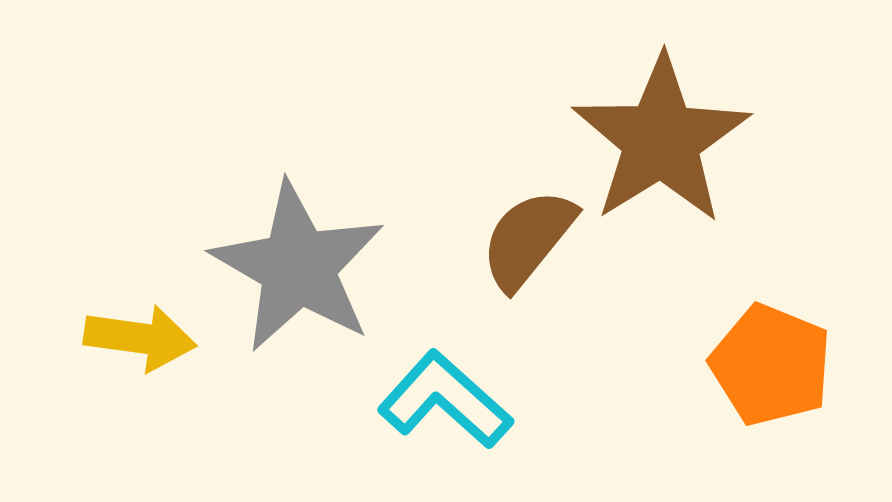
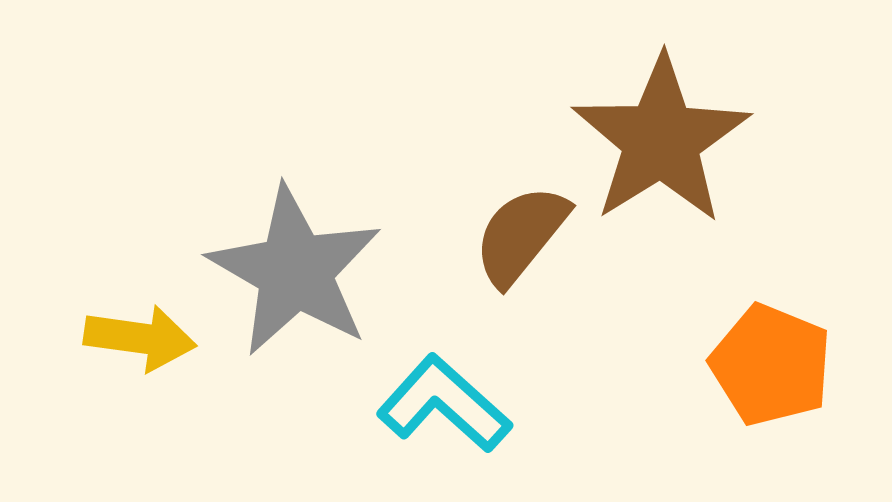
brown semicircle: moved 7 px left, 4 px up
gray star: moved 3 px left, 4 px down
cyan L-shape: moved 1 px left, 4 px down
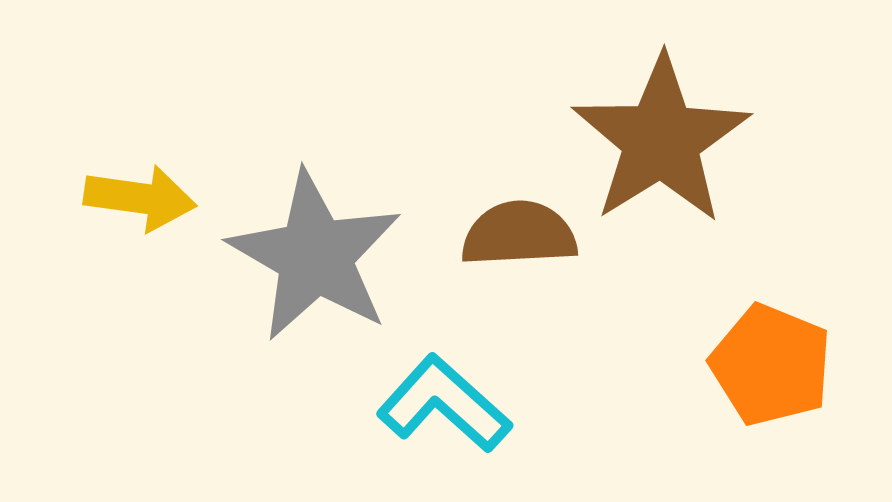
brown semicircle: moved 2 px left, 1 px up; rotated 48 degrees clockwise
gray star: moved 20 px right, 15 px up
yellow arrow: moved 140 px up
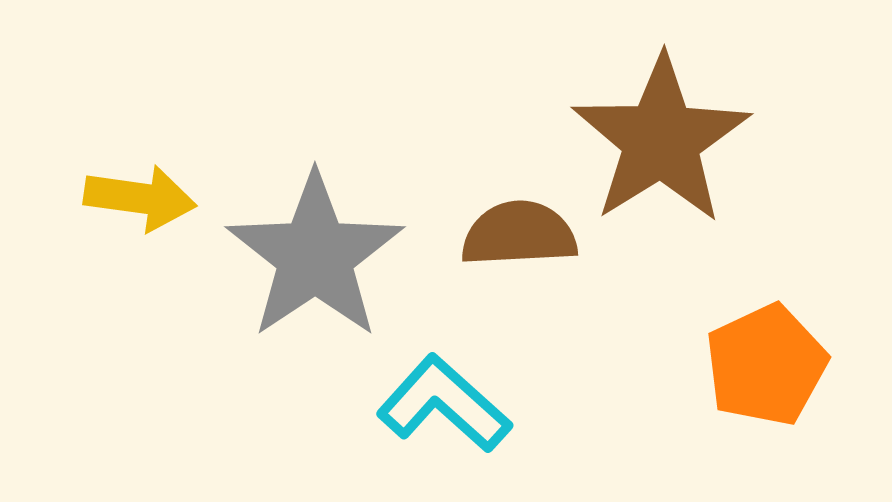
gray star: rotated 8 degrees clockwise
orange pentagon: moved 5 px left; rotated 25 degrees clockwise
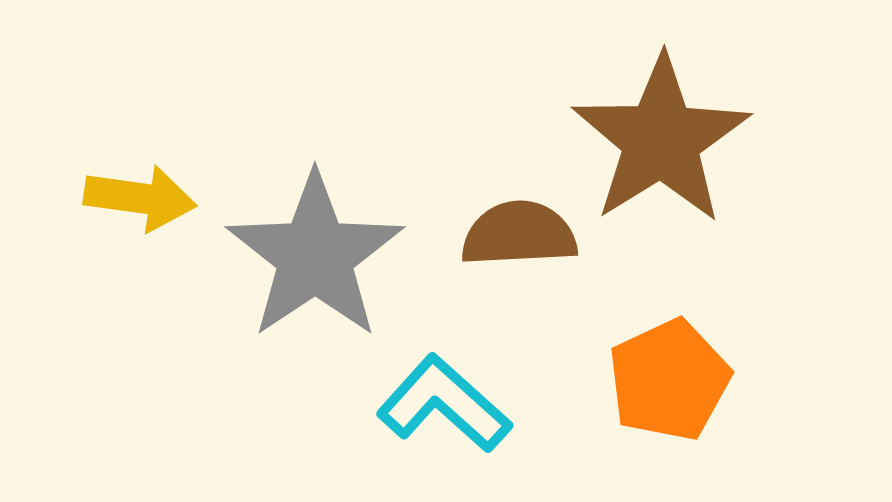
orange pentagon: moved 97 px left, 15 px down
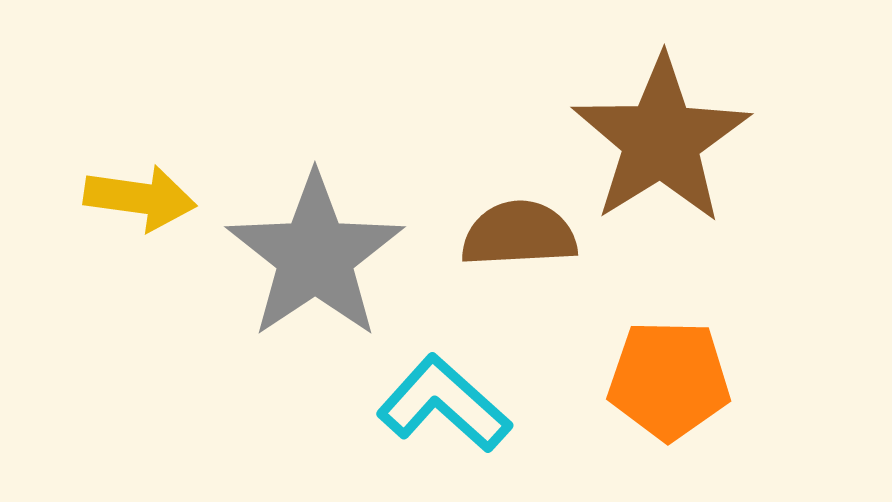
orange pentagon: rotated 26 degrees clockwise
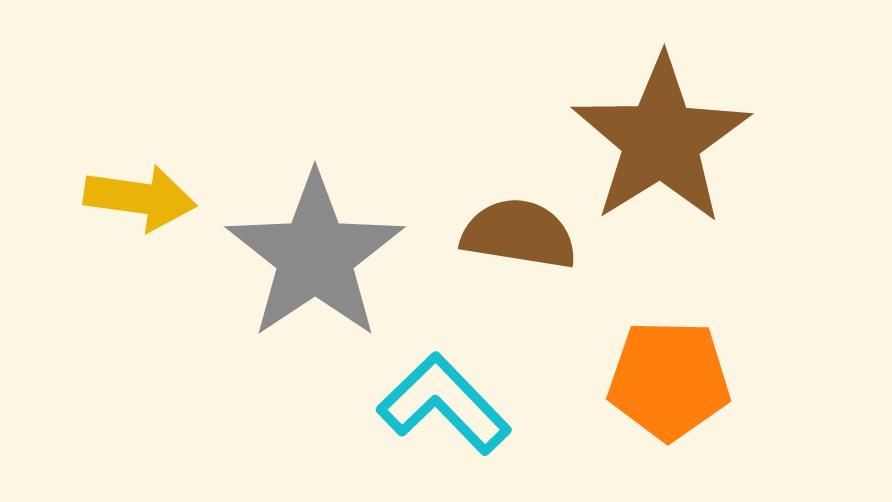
brown semicircle: rotated 12 degrees clockwise
cyan L-shape: rotated 4 degrees clockwise
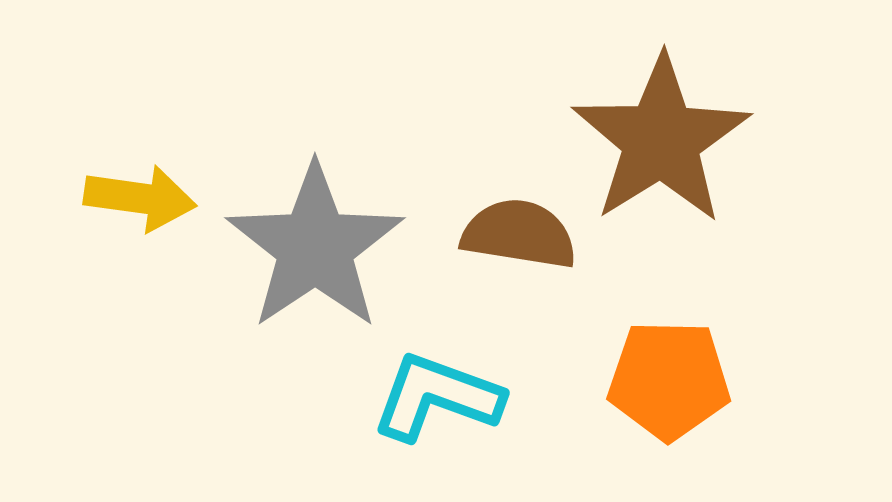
gray star: moved 9 px up
cyan L-shape: moved 7 px left, 7 px up; rotated 26 degrees counterclockwise
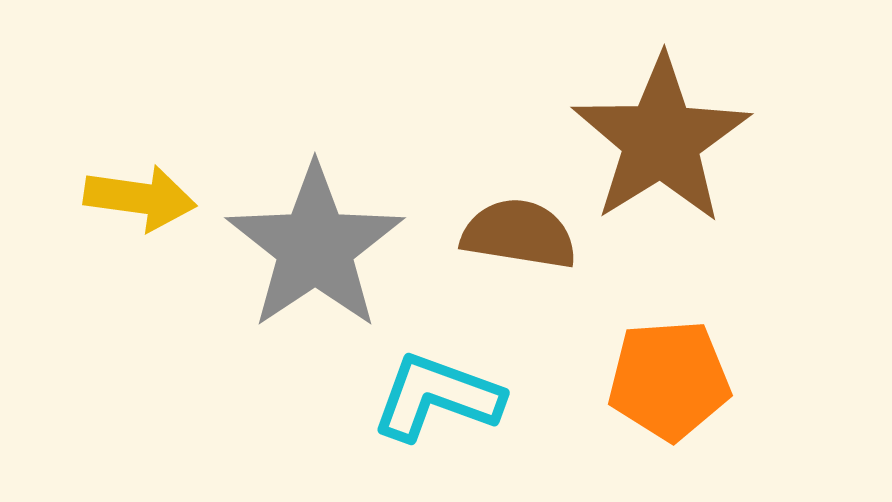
orange pentagon: rotated 5 degrees counterclockwise
